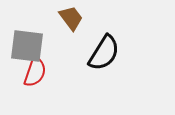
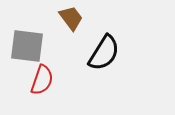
red semicircle: moved 7 px right, 8 px down
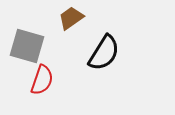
brown trapezoid: rotated 88 degrees counterclockwise
gray square: rotated 9 degrees clockwise
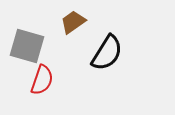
brown trapezoid: moved 2 px right, 4 px down
black semicircle: moved 3 px right
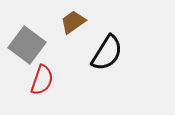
gray square: moved 1 px up; rotated 21 degrees clockwise
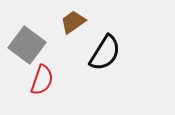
black semicircle: moved 2 px left
